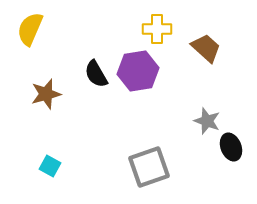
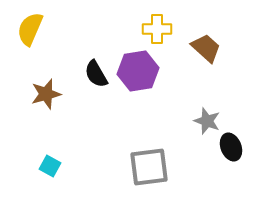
gray square: rotated 12 degrees clockwise
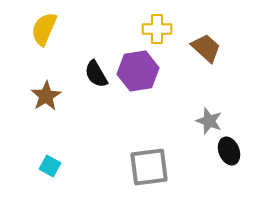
yellow semicircle: moved 14 px right
brown star: moved 2 px down; rotated 16 degrees counterclockwise
gray star: moved 2 px right
black ellipse: moved 2 px left, 4 px down
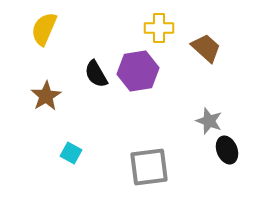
yellow cross: moved 2 px right, 1 px up
black ellipse: moved 2 px left, 1 px up
cyan square: moved 21 px right, 13 px up
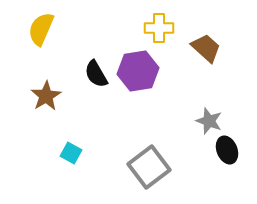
yellow semicircle: moved 3 px left
gray square: rotated 30 degrees counterclockwise
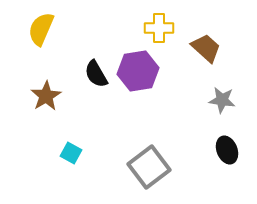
gray star: moved 13 px right, 21 px up; rotated 12 degrees counterclockwise
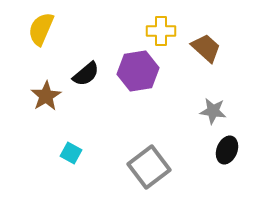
yellow cross: moved 2 px right, 3 px down
black semicircle: moved 10 px left; rotated 100 degrees counterclockwise
gray star: moved 9 px left, 11 px down
black ellipse: rotated 44 degrees clockwise
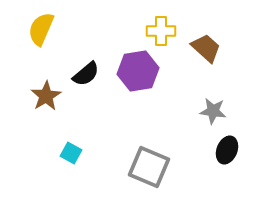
gray square: rotated 30 degrees counterclockwise
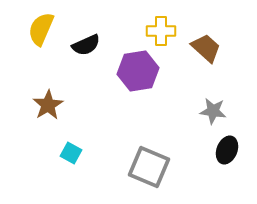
black semicircle: moved 29 px up; rotated 16 degrees clockwise
brown star: moved 2 px right, 9 px down
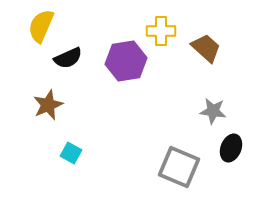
yellow semicircle: moved 3 px up
black semicircle: moved 18 px left, 13 px down
purple hexagon: moved 12 px left, 10 px up
brown star: rotated 8 degrees clockwise
black ellipse: moved 4 px right, 2 px up
gray square: moved 30 px right
